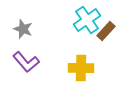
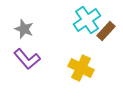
gray star: moved 1 px right
purple L-shape: moved 1 px right, 3 px up
yellow cross: rotated 25 degrees clockwise
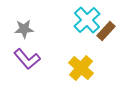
cyan cross: rotated 8 degrees counterclockwise
gray star: rotated 24 degrees counterclockwise
yellow cross: rotated 15 degrees clockwise
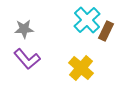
brown rectangle: rotated 18 degrees counterclockwise
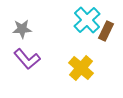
gray star: moved 2 px left
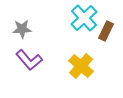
cyan cross: moved 3 px left, 2 px up
purple L-shape: moved 2 px right, 1 px down
yellow cross: moved 2 px up
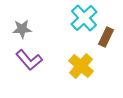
brown rectangle: moved 6 px down
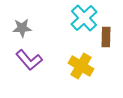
gray star: moved 1 px up
brown rectangle: rotated 24 degrees counterclockwise
yellow cross: rotated 10 degrees counterclockwise
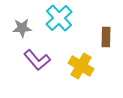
cyan cross: moved 25 px left
purple L-shape: moved 8 px right
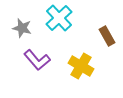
gray star: rotated 18 degrees clockwise
brown rectangle: moved 1 px right, 1 px up; rotated 30 degrees counterclockwise
